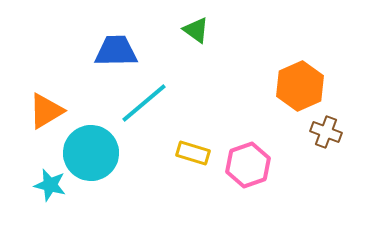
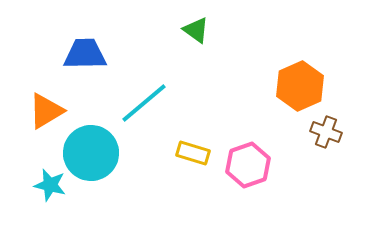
blue trapezoid: moved 31 px left, 3 px down
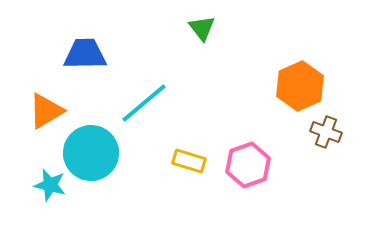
green triangle: moved 6 px right, 2 px up; rotated 16 degrees clockwise
yellow rectangle: moved 4 px left, 8 px down
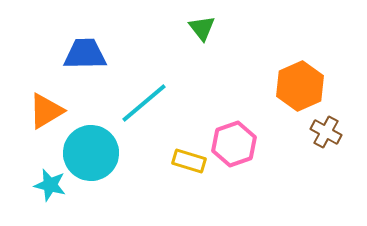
brown cross: rotated 8 degrees clockwise
pink hexagon: moved 14 px left, 21 px up
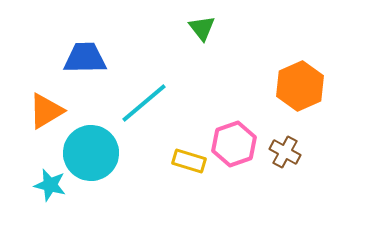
blue trapezoid: moved 4 px down
brown cross: moved 41 px left, 20 px down
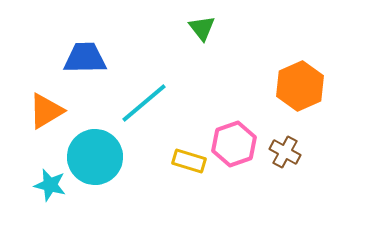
cyan circle: moved 4 px right, 4 px down
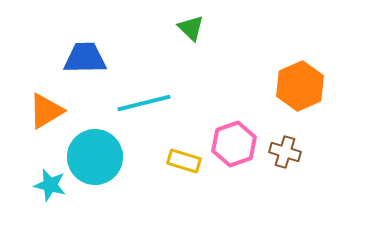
green triangle: moved 11 px left; rotated 8 degrees counterclockwise
cyan line: rotated 26 degrees clockwise
brown cross: rotated 12 degrees counterclockwise
yellow rectangle: moved 5 px left
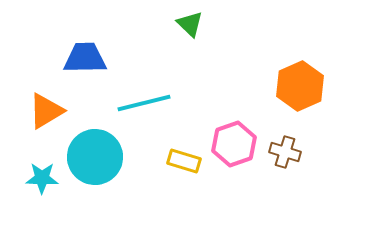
green triangle: moved 1 px left, 4 px up
cyan star: moved 8 px left, 7 px up; rotated 12 degrees counterclockwise
